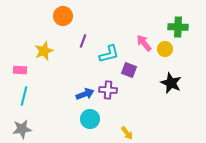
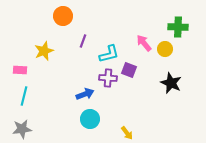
purple cross: moved 12 px up
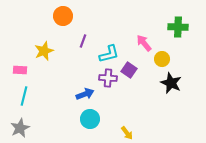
yellow circle: moved 3 px left, 10 px down
purple square: rotated 14 degrees clockwise
gray star: moved 2 px left, 1 px up; rotated 18 degrees counterclockwise
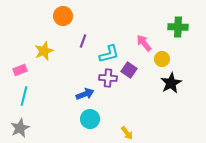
pink rectangle: rotated 24 degrees counterclockwise
black star: rotated 20 degrees clockwise
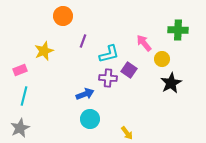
green cross: moved 3 px down
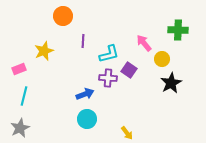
purple line: rotated 16 degrees counterclockwise
pink rectangle: moved 1 px left, 1 px up
cyan circle: moved 3 px left
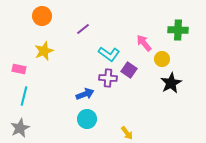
orange circle: moved 21 px left
purple line: moved 12 px up; rotated 48 degrees clockwise
cyan L-shape: rotated 50 degrees clockwise
pink rectangle: rotated 32 degrees clockwise
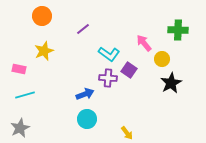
cyan line: moved 1 px right, 1 px up; rotated 60 degrees clockwise
